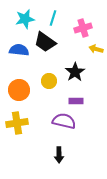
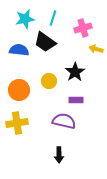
purple rectangle: moved 1 px up
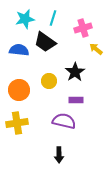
yellow arrow: rotated 24 degrees clockwise
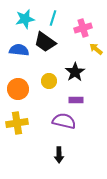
orange circle: moved 1 px left, 1 px up
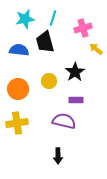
black trapezoid: rotated 40 degrees clockwise
black arrow: moved 1 px left, 1 px down
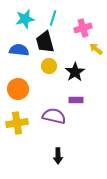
yellow circle: moved 15 px up
purple semicircle: moved 10 px left, 5 px up
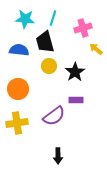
cyan star: rotated 18 degrees clockwise
purple semicircle: rotated 130 degrees clockwise
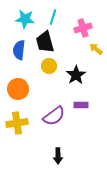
cyan line: moved 1 px up
blue semicircle: rotated 90 degrees counterclockwise
black star: moved 1 px right, 3 px down
purple rectangle: moved 5 px right, 5 px down
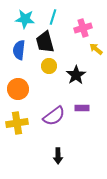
purple rectangle: moved 1 px right, 3 px down
